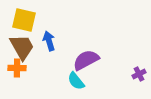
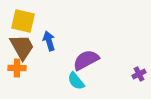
yellow square: moved 1 px left, 1 px down
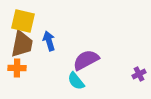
brown trapezoid: moved 3 px up; rotated 40 degrees clockwise
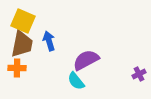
yellow square: rotated 10 degrees clockwise
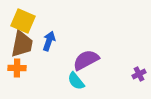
blue arrow: rotated 36 degrees clockwise
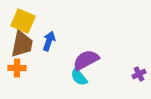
cyan semicircle: moved 3 px right, 4 px up
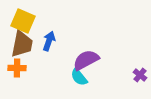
purple cross: moved 1 px right, 1 px down; rotated 24 degrees counterclockwise
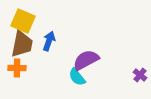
cyan semicircle: moved 2 px left
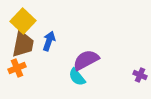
yellow square: rotated 20 degrees clockwise
brown trapezoid: moved 1 px right
orange cross: rotated 24 degrees counterclockwise
purple cross: rotated 16 degrees counterclockwise
